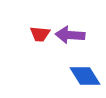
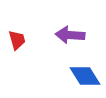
red trapezoid: moved 23 px left, 6 px down; rotated 110 degrees counterclockwise
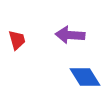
blue diamond: moved 1 px down
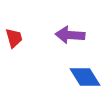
red trapezoid: moved 3 px left, 2 px up
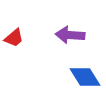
red trapezoid: rotated 65 degrees clockwise
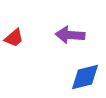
blue diamond: rotated 72 degrees counterclockwise
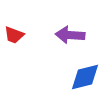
red trapezoid: moved 3 px up; rotated 60 degrees clockwise
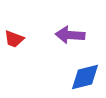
red trapezoid: moved 4 px down
